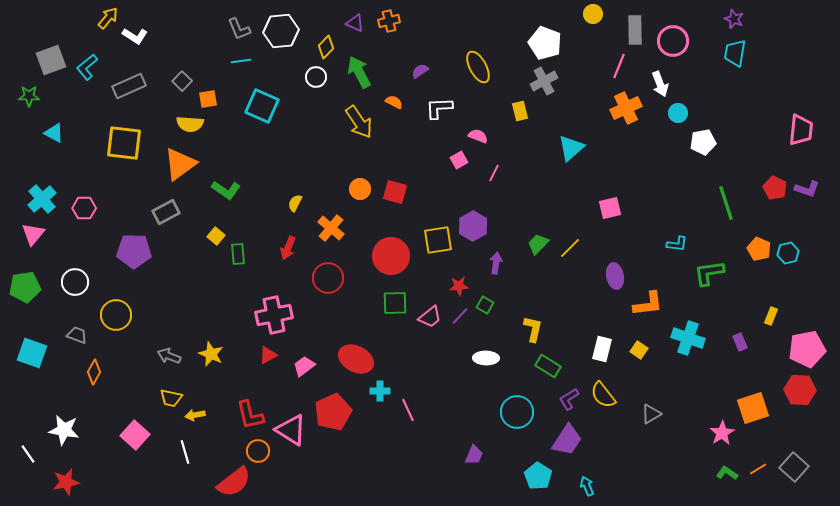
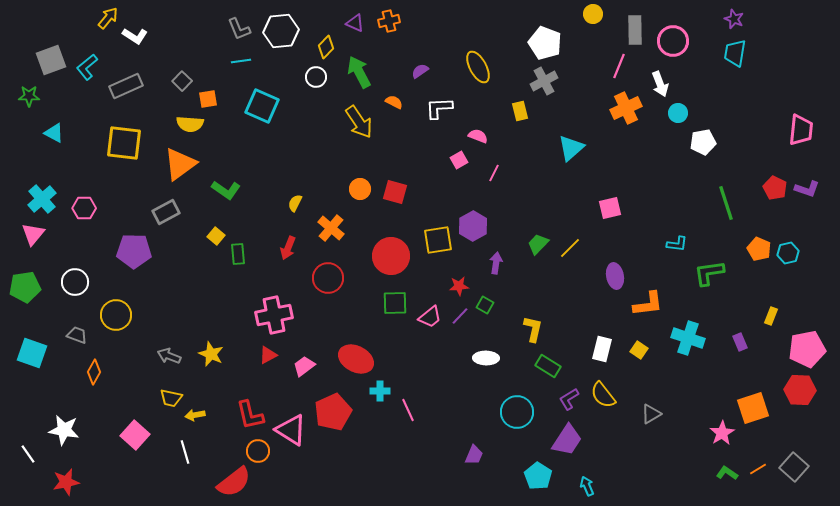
gray rectangle at (129, 86): moved 3 px left
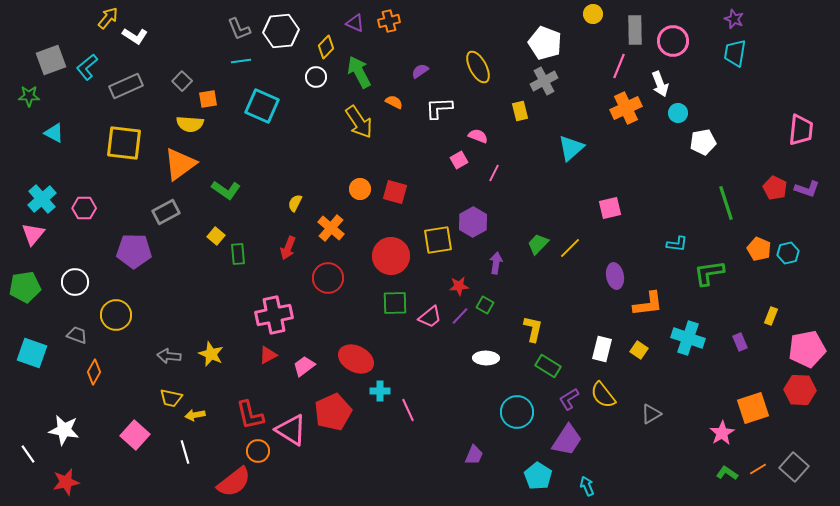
purple hexagon at (473, 226): moved 4 px up
gray arrow at (169, 356): rotated 15 degrees counterclockwise
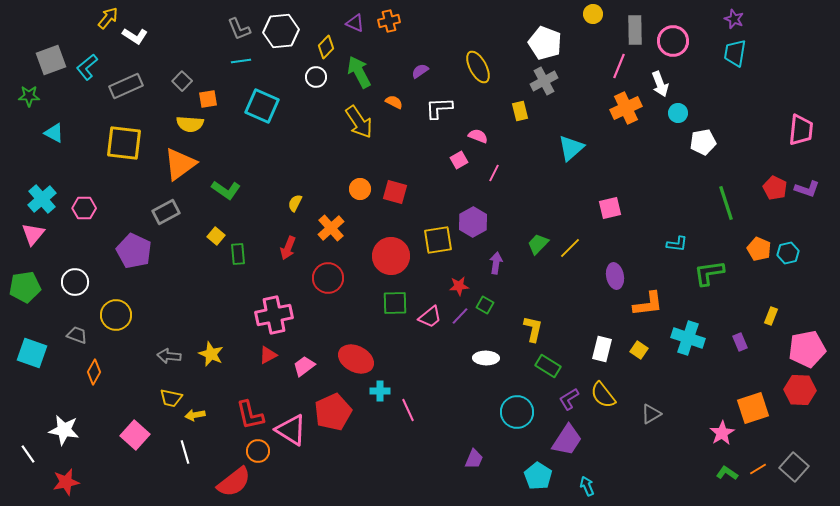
orange cross at (331, 228): rotated 8 degrees clockwise
purple pentagon at (134, 251): rotated 24 degrees clockwise
purple trapezoid at (474, 455): moved 4 px down
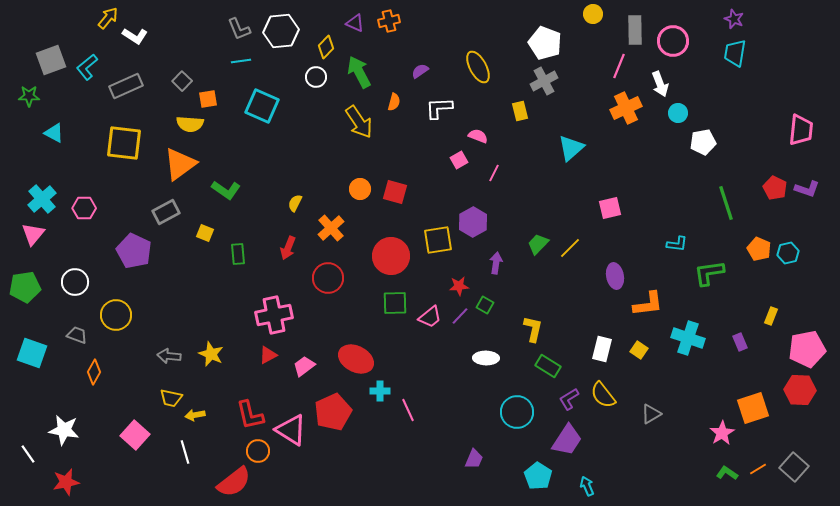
orange semicircle at (394, 102): rotated 78 degrees clockwise
yellow square at (216, 236): moved 11 px left, 3 px up; rotated 18 degrees counterclockwise
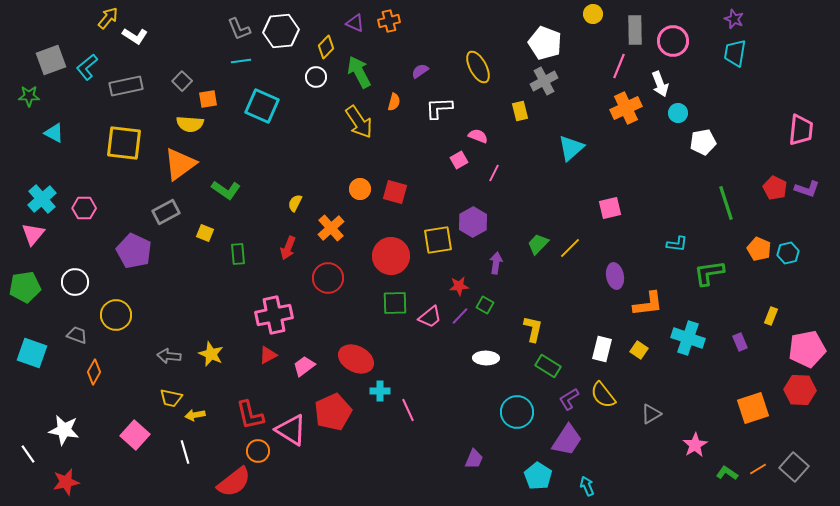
gray rectangle at (126, 86): rotated 12 degrees clockwise
pink star at (722, 433): moved 27 px left, 12 px down
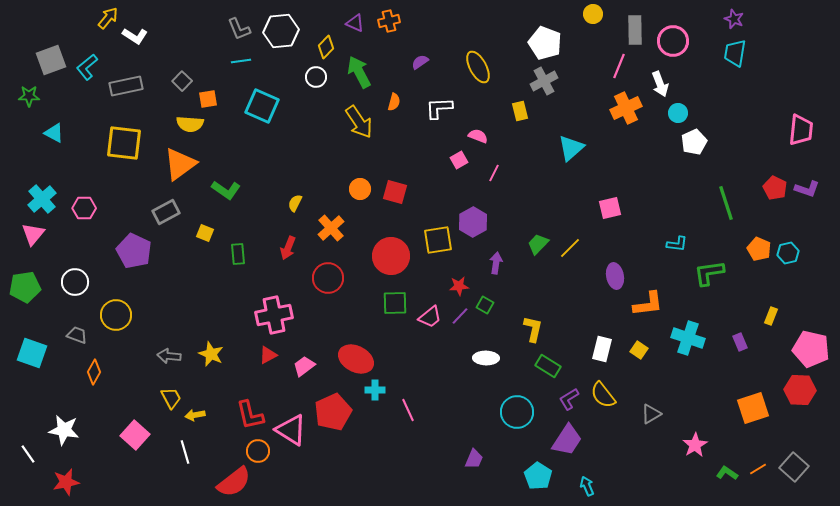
purple semicircle at (420, 71): moved 9 px up
white pentagon at (703, 142): moved 9 px left; rotated 15 degrees counterclockwise
pink pentagon at (807, 349): moved 4 px right; rotated 24 degrees clockwise
cyan cross at (380, 391): moved 5 px left, 1 px up
yellow trapezoid at (171, 398): rotated 130 degrees counterclockwise
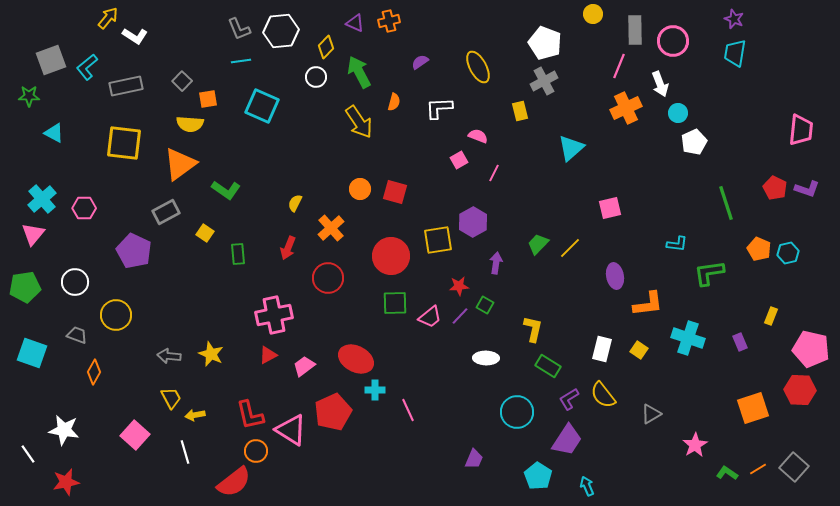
yellow square at (205, 233): rotated 12 degrees clockwise
orange circle at (258, 451): moved 2 px left
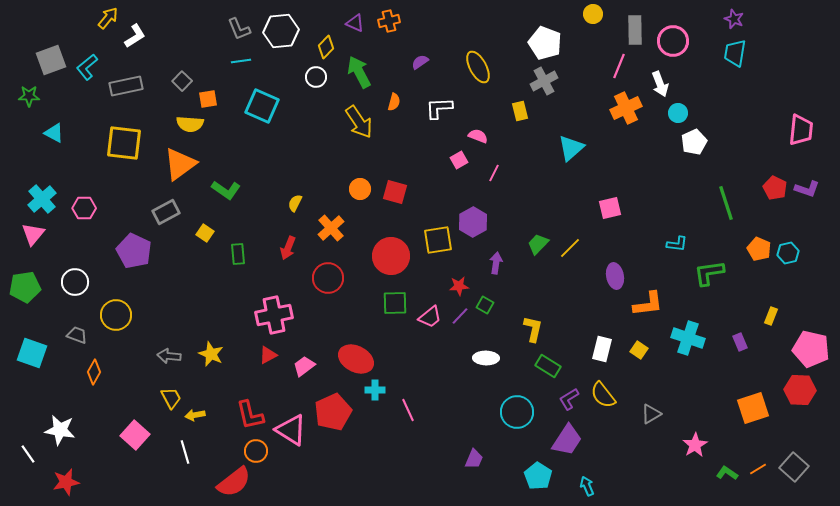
white L-shape at (135, 36): rotated 65 degrees counterclockwise
white star at (64, 430): moved 4 px left
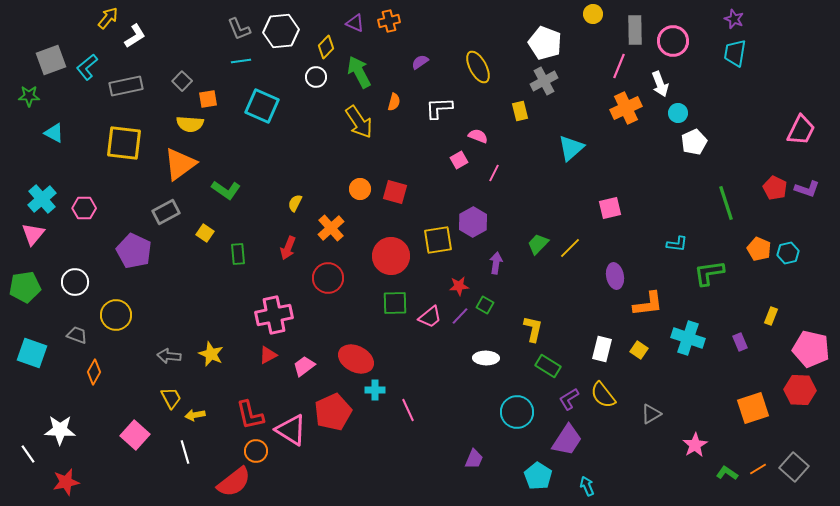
pink trapezoid at (801, 130): rotated 20 degrees clockwise
white star at (60, 430): rotated 8 degrees counterclockwise
